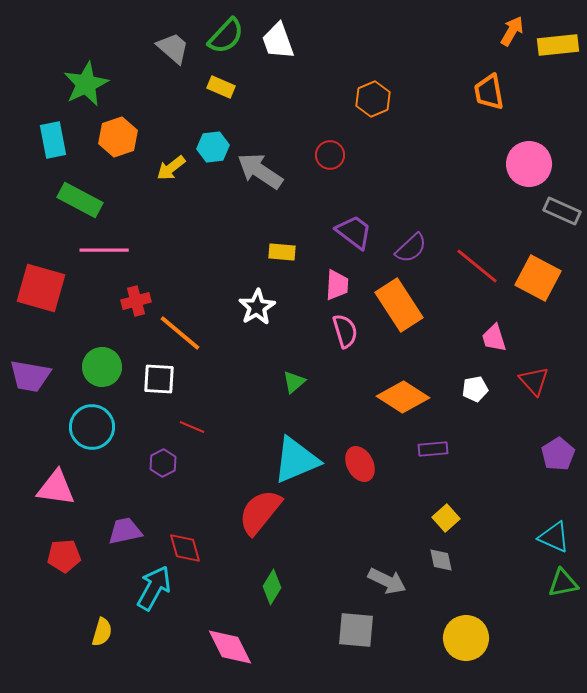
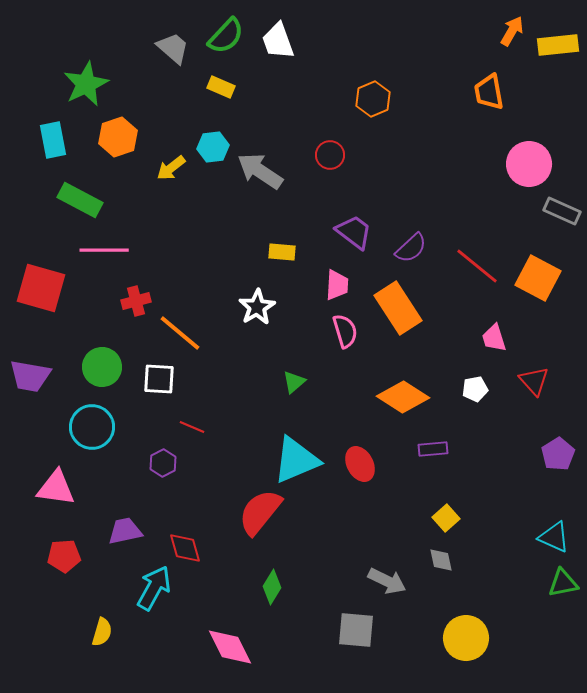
orange rectangle at (399, 305): moved 1 px left, 3 px down
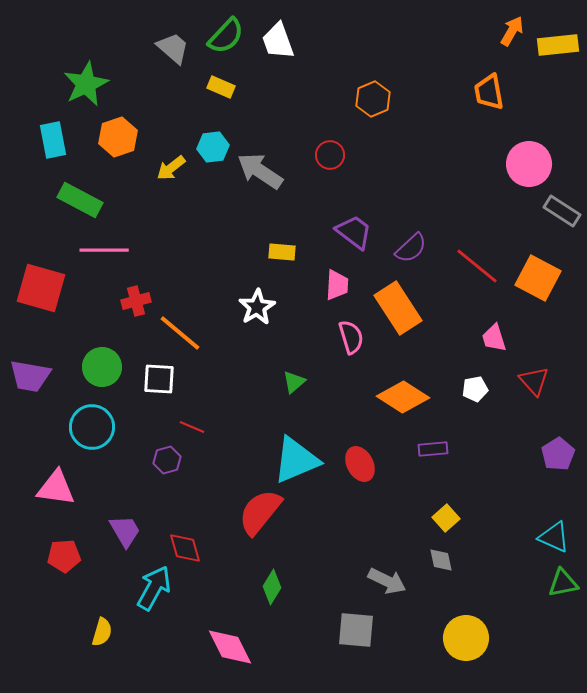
gray rectangle at (562, 211): rotated 9 degrees clockwise
pink semicircle at (345, 331): moved 6 px right, 6 px down
purple hexagon at (163, 463): moved 4 px right, 3 px up; rotated 12 degrees clockwise
purple trapezoid at (125, 531): rotated 72 degrees clockwise
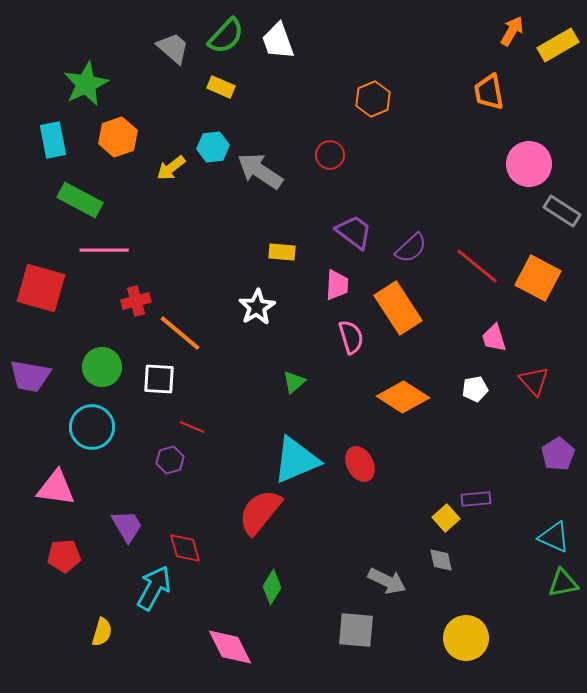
yellow rectangle at (558, 45): rotated 24 degrees counterclockwise
purple rectangle at (433, 449): moved 43 px right, 50 px down
purple hexagon at (167, 460): moved 3 px right
purple trapezoid at (125, 531): moved 2 px right, 5 px up
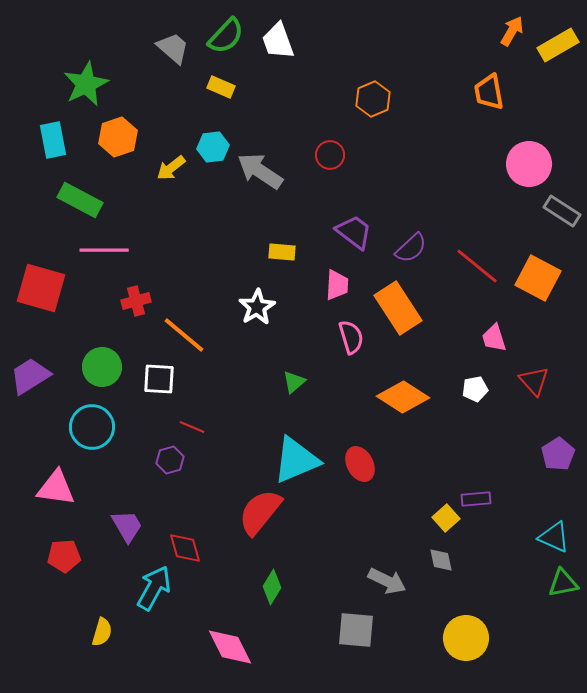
orange line at (180, 333): moved 4 px right, 2 px down
purple trapezoid at (30, 376): rotated 138 degrees clockwise
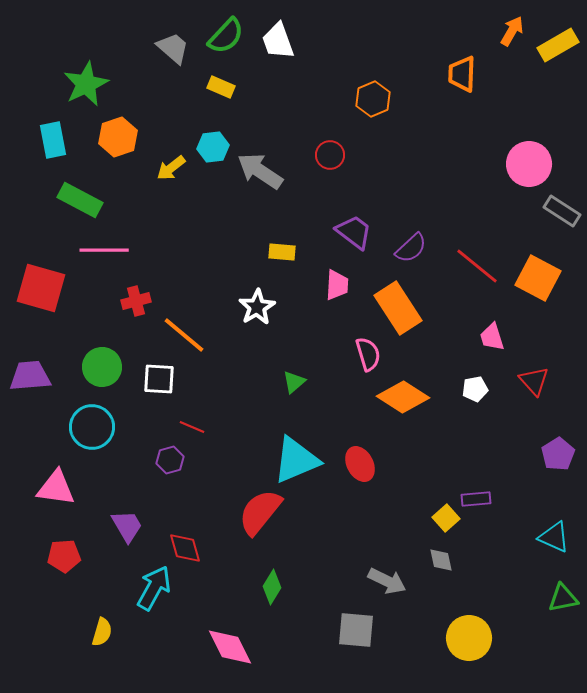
orange trapezoid at (489, 92): moved 27 px left, 18 px up; rotated 12 degrees clockwise
pink semicircle at (351, 337): moved 17 px right, 17 px down
pink trapezoid at (494, 338): moved 2 px left, 1 px up
purple trapezoid at (30, 376): rotated 27 degrees clockwise
green triangle at (563, 583): moved 15 px down
yellow circle at (466, 638): moved 3 px right
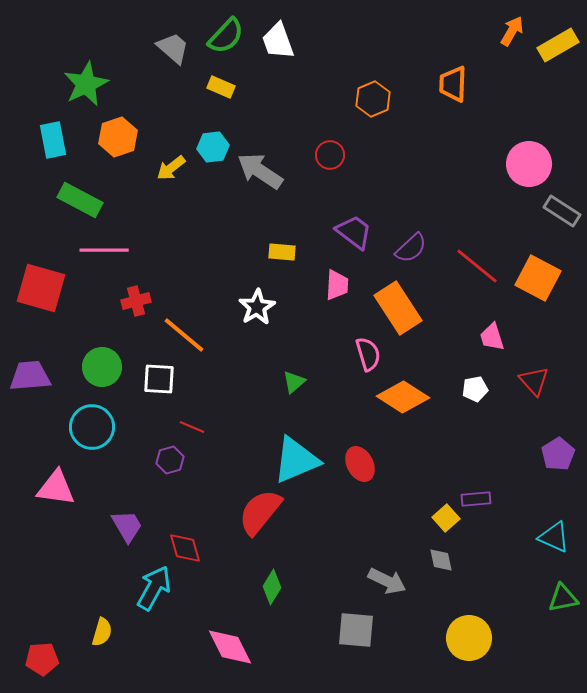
orange trapezoid at (462, 74): moved 9 px left, 10 px down
red pentagon at (64, 556): moved 22 px left, 103 px down
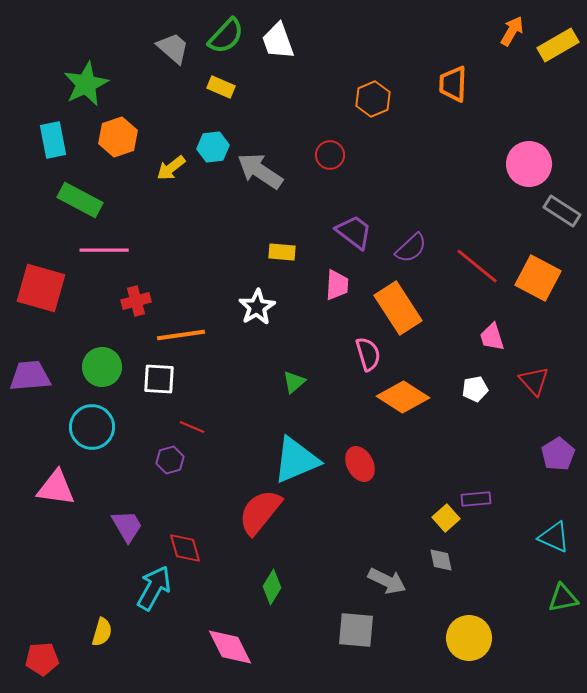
orange line at (184, 335): moved 3 px left; rotated 48 degrees counterclockwise
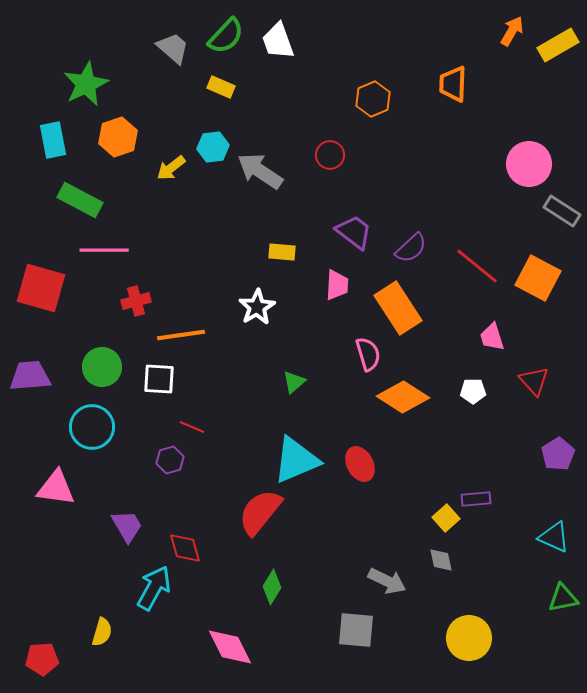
white pentagon at (475, 389): moved 2 px left, 2 px down; rotated 10 degrees clockwise
